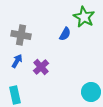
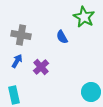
blue semicircle: moved 3 px left, 3 px down; rotated 120 degrees clockwise
cyan rectangle: moved 1 px left
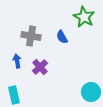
gray cross: moved 10 px right, 1 px down
blue arrow: rotated 40 degrees counterclockwise
purple cross: moved 1 px left
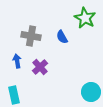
green star: moved 1 px right, 1 px down
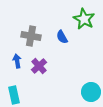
green star: moved 1 px left, 1 px down
purple cross: moved 1 px left, 1 px up
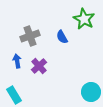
gray cross: moved 1 px left; rotated 30 degrees counterclockwise
cyan rectangle: rotated 18 degrees counterclockwise
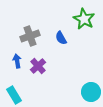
blue semicircle: moved 1 px left, 1 px down
purple cross: moved 1 px left
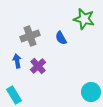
green star: rotated 15 degrees counterclockwise
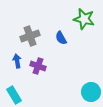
purple cross: rotated 28 degrees counterclockwise
